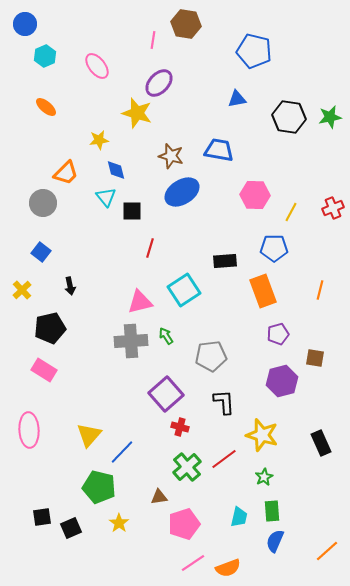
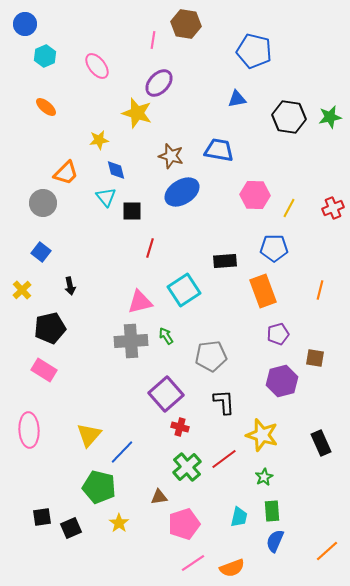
yellow line at (291, 212): moved 2 px left, 4 px up
orange semicircle at (228, 568): moved 4 px right
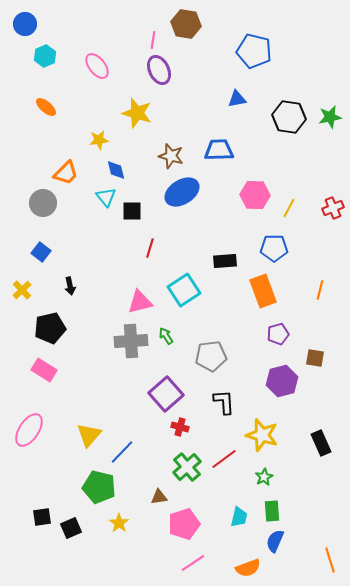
purple ellipse at (159, 83): moved 13 px up; rotated 68 degrees counterclockwise
blue trapezoid at (219, 150): rotated 12 degrees counterclockwise
pink ellipse at (29, 430): rotated 36 degrees clockwise
orange line at (327, 551): moved 3 px right, 9 px down; rotated 65 degrees counterclockwise
orange semicircle at (232, 568): moved 16 px right
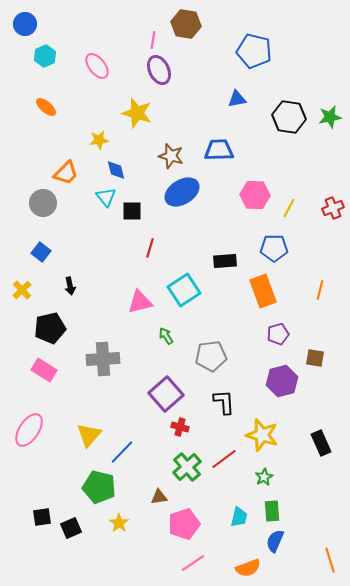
gray cross at (131, 341): moved 28 px left, 18 px down
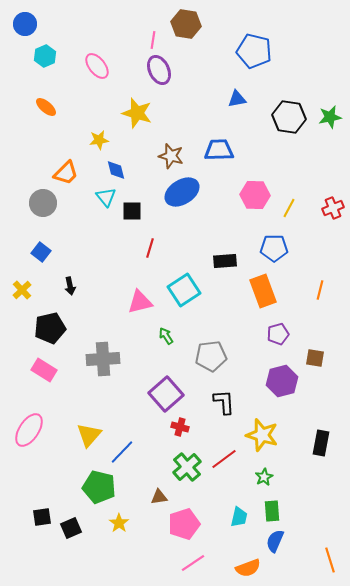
black rectangle at (321, 443): rotated 35 degrees clockwise
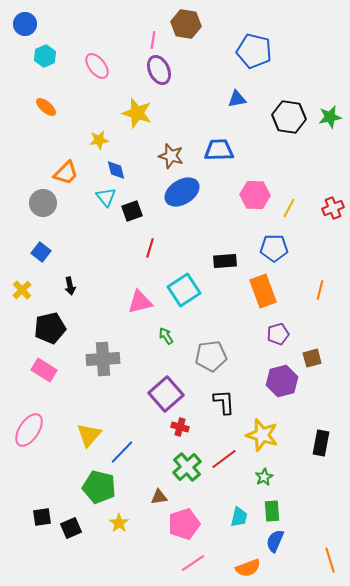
black square at (132, 211): rotated 20 degrees counterclockwise
brown square at (315, 358): moved 3 px left; rotated 24 degrees counterclockwise
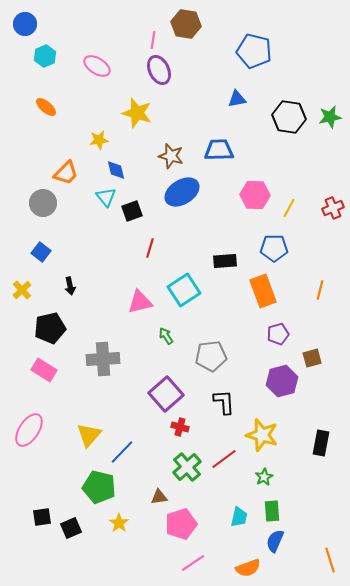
pink ellipse at (97, 66): rotated 20 degrees counterclockwise
pink pentagon at (184, 524): moved 3 px left
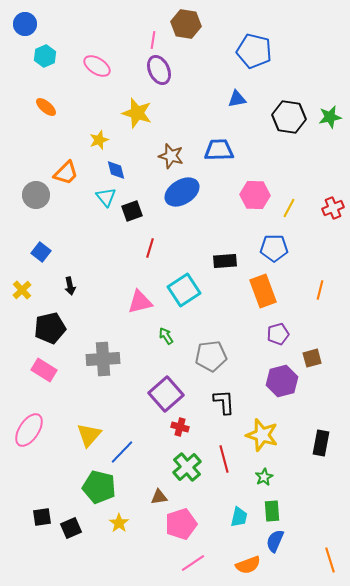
yellow star at (99, 140): rotated 12 degrees counterclockwise
gray circle at (43, 203): moved 7 px left, 8 px up
red line at (224, 459): rotated 68 degrees counterclockwise
orange semicircle at (248, 568): moved 3 px up
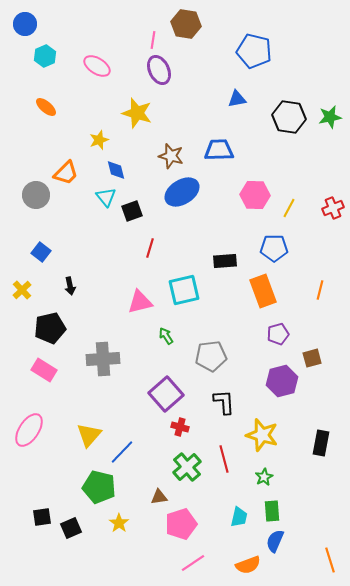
cyan square at (184, 290): rotated 20 degrees clockwise
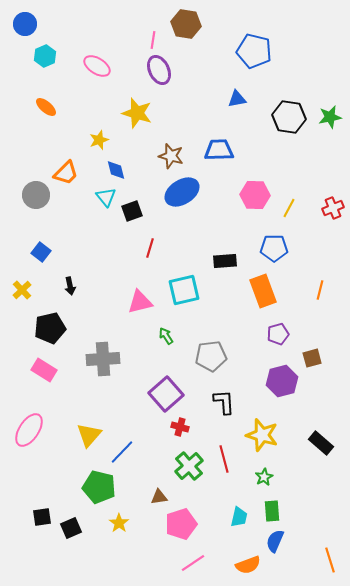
black rectangle at (321, 443): rotated 60 degrees counterclockwise
green cross at (187, 467): moved 2 px right, 1 px up
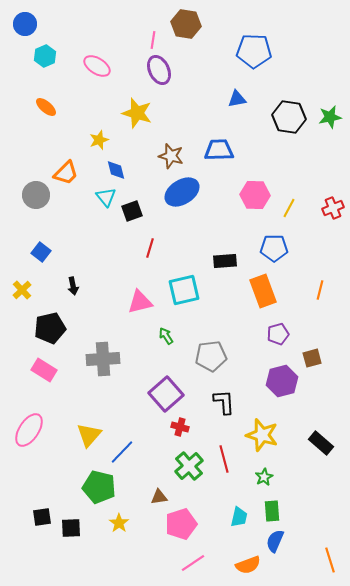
blue pentagon at (254, 51): rotated 12 degrees counterclockwise
black arrow at (70, 286): moved 3 px right
black square at (71, 528): rotated 20 degrees clockwise
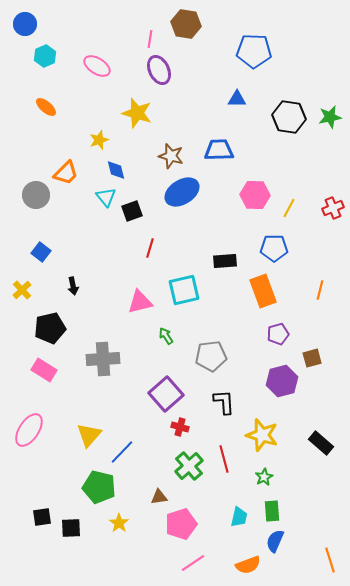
pink line at (153, 40): moved 3 px left, 1 px up
blue triangle at (237, 99): rotated 12 degrees clockwise
